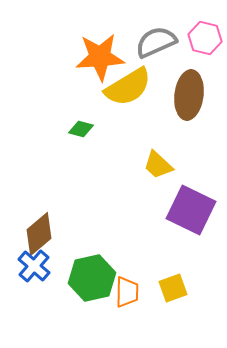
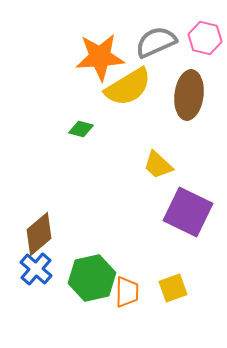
purple square: moved 3 px left, 2 px down
blue cross: moved 2 px right, 3 px down
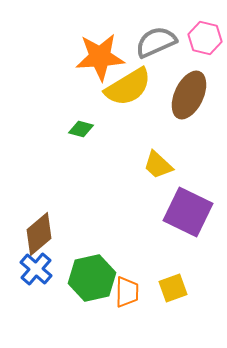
brown ellipse: rotated 18 degrees clockwise
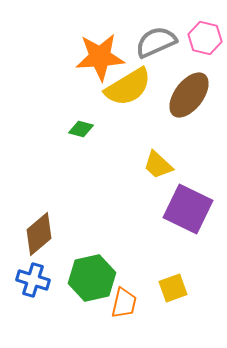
brown ellipse: rotated 12 degrees clockwise
purple square: moved 3 px up
blue cross: moved 3 px left, 11 px down; rotated 24 degrees counterclockwise
orange trapezoid: moved 3 px left, 11 px down; rotated 12 degrees clockwise
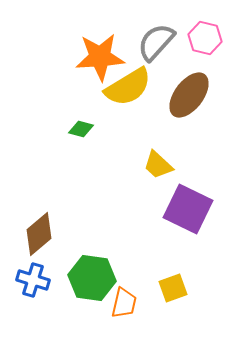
gray semicircle: rotated 24 degrees counterclockwise
green hexagon: rotated 21 degrees clockwise
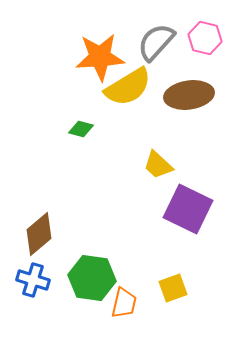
brown ellipse: rotated 45 degrees clockwise
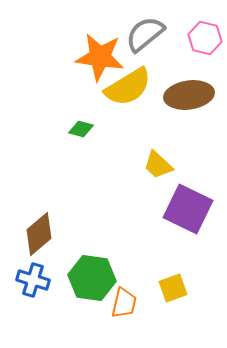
gray semicircle: moved 11 px left, 8 px up; rotated 9 degrees clockwise
orange star: rotated 12 degrees clockwise
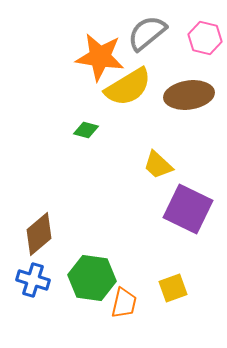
gray semicircle: moved 2 px right, 1 px up
green diamond: moved 5 px right, 1 px down
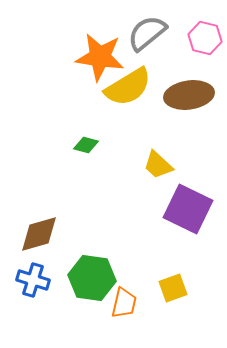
green diamond: moved 15 px down
brown diamond: rotated 24 degrees clockwise
